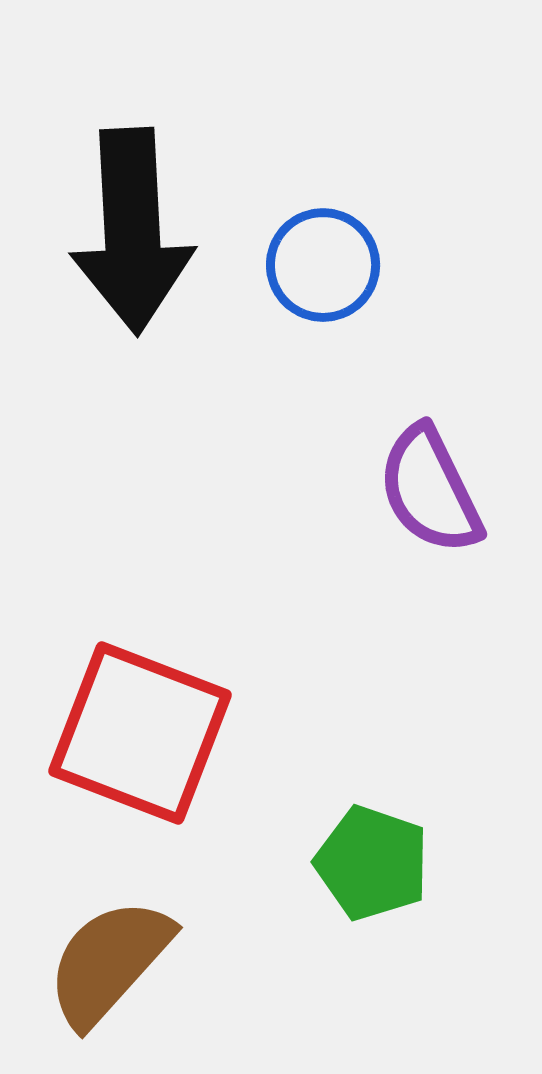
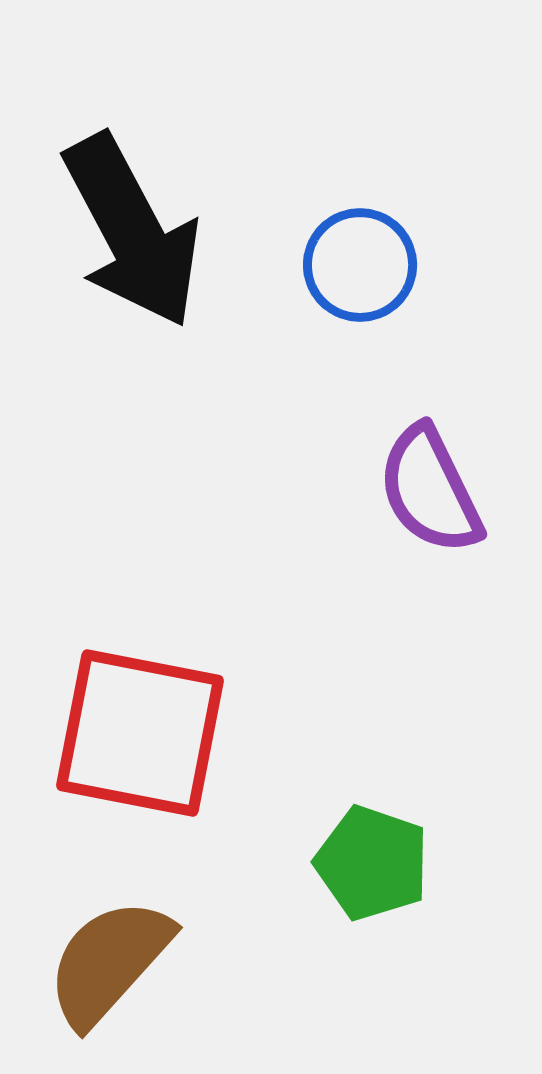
black arrow: rotated 25 degrees counterclockwise
blue circle: moved 37 px right
red square: rotated 10 degrees counterclockwise
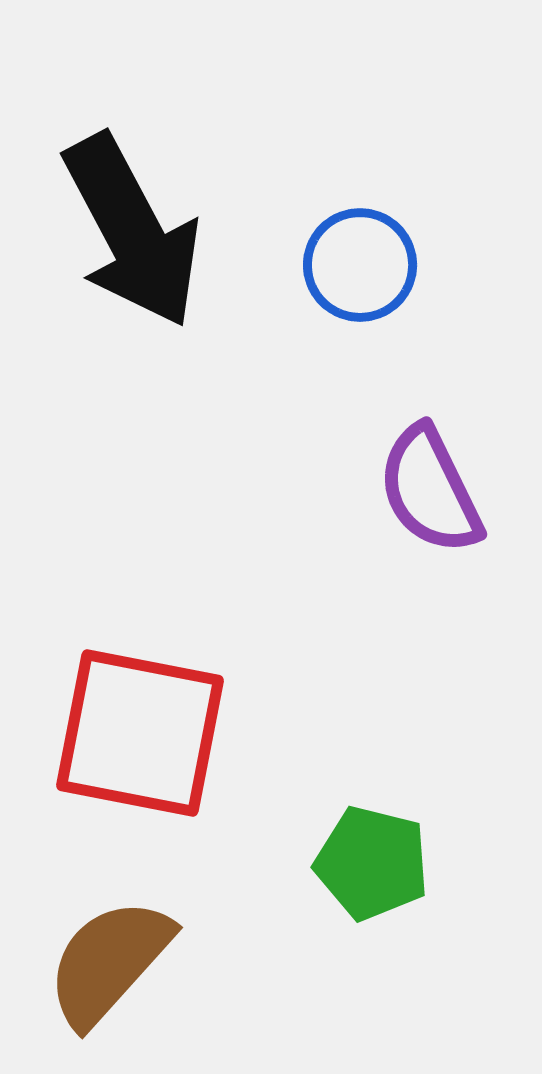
green pentagon: rotated 5 degrees counterclockwise
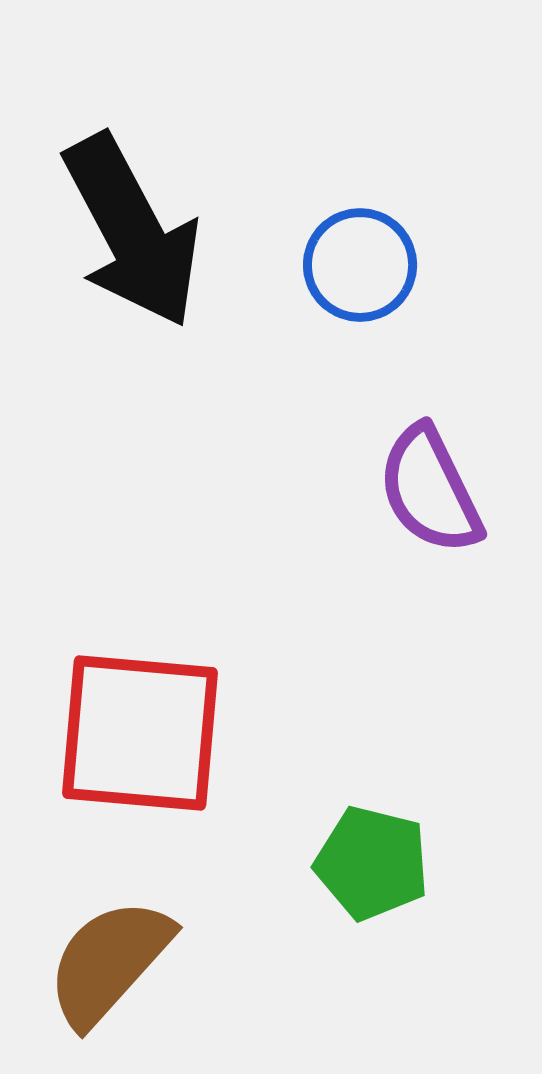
red square: rotated 6 degrees counterclockwise
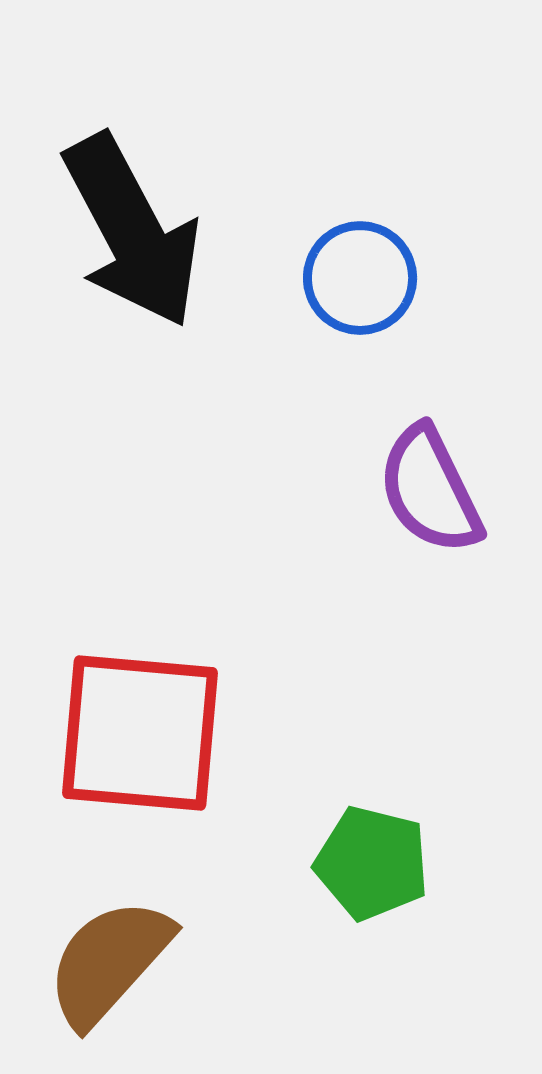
blue circle: moved 13 px down
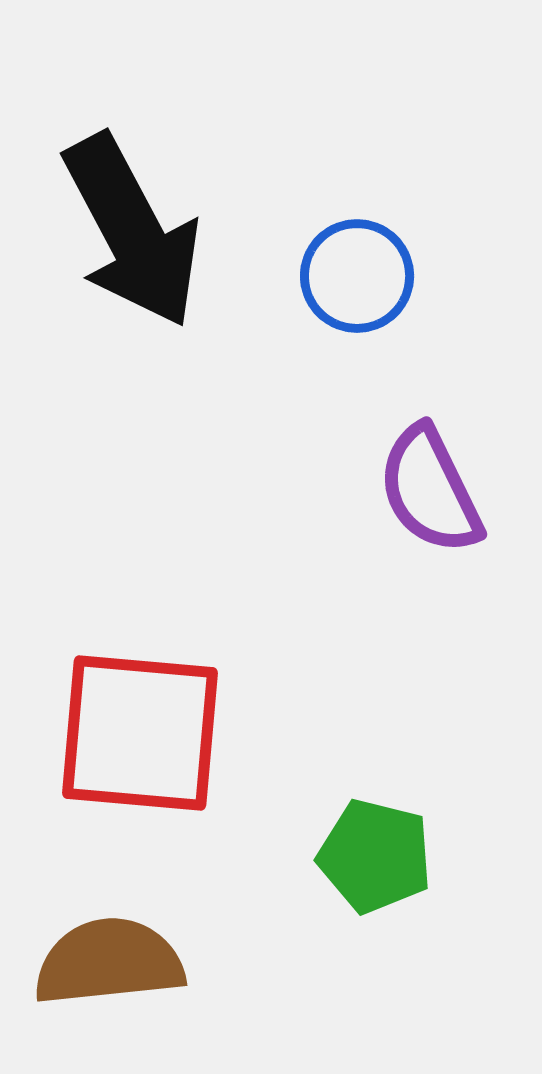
blue circle: moved 3 px left, 2 px up
green pentagon: moved 3 px right, 7 px up
brown semicircle: rotated 42 degrees clockwise
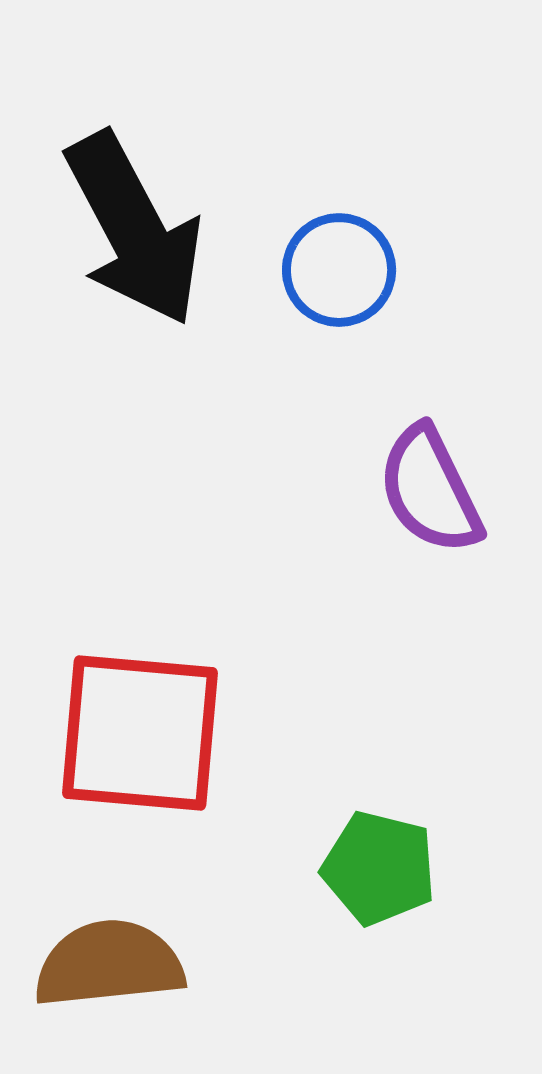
black arrow: moved 2 px right, 2 px up
blue circle: moved 18 px left, 6 px up
green pentagon: moved 4 px right, 12 px down
brown semicircle: moved 2 px down
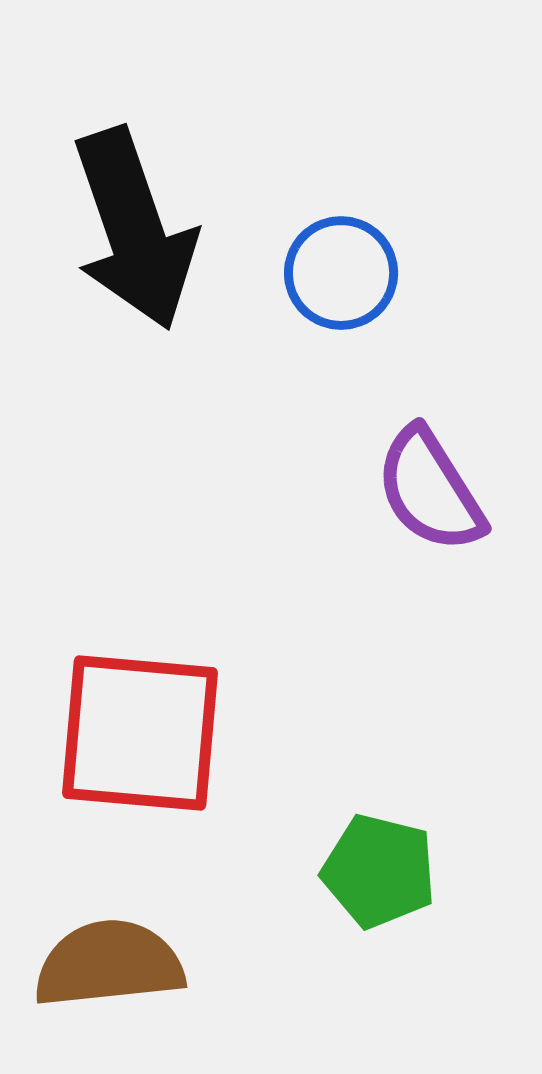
black arrow: rotated 9 degrees clockwise
blue circle: moved 2 px right, 3 px down
purple semicircle: rotated 6 degrees counterclockwise
green pentagon: moved 3 px down
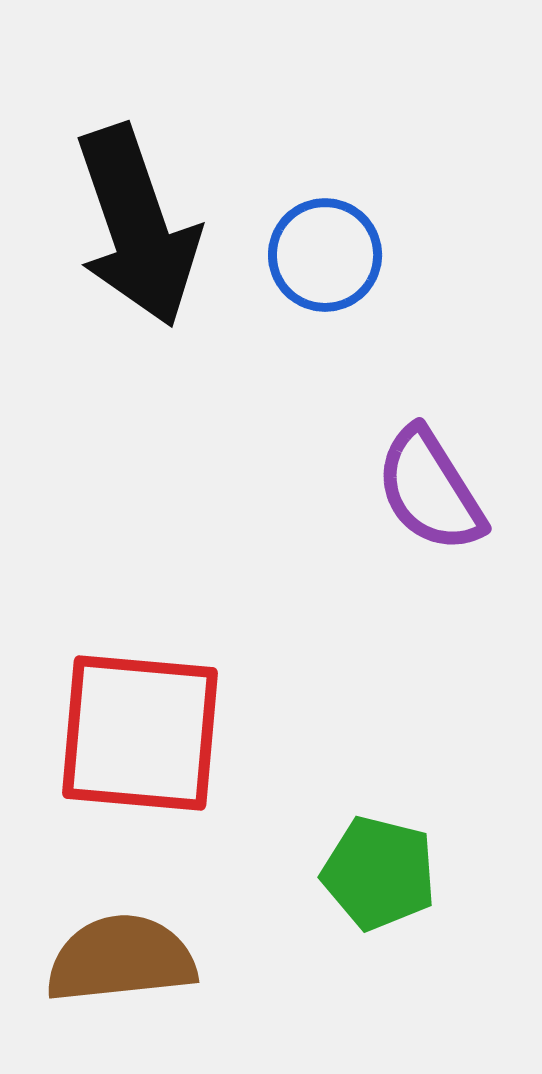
black arrow: moved 3 px right, 3 px up
blue circle: moved 16 px left, 18 px up
green pentagon: moved 2 px down
brown semicircle: moved 12 px right, 5 px up
